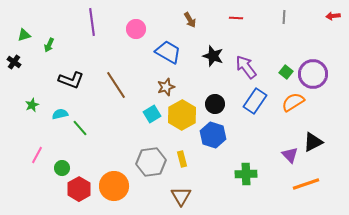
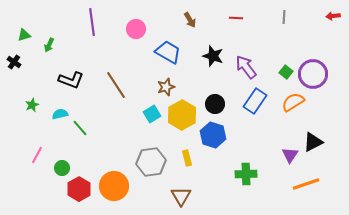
purple triangle: rotated 18 degrees clockwise
yellow rectangle: moved 5 px right, 1 px up
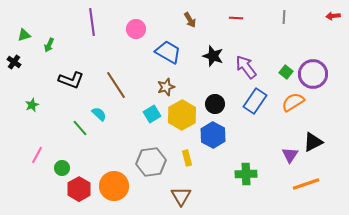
cyan semicircle: moved 39 px right; rotated 56 degrees clockwise
blue hexagon: rotated 10 degrees clockwise
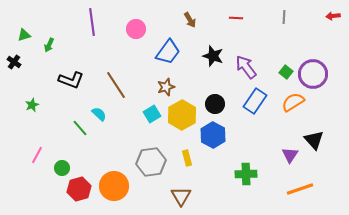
blue trapezoid: rotated 96 degrees clockwise
black triangle: moved 1 px right, 2 px up; rotated 45 degrees counterclockwise
orange line: moved 6 px left, 5 px down
red hexagon: rotated 15 degrees clockwise
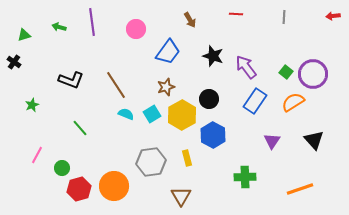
red line: moved 4 px up
green arrow: moved 10 px right, 18 px up; rotated 80 degrees clockwise
black circle: moved 6 px left, 5 px up
cyan semicircle: moved 27 px right; rotated 21 degrees counterclockwise
purple triangle: moved 18 px left, 14 px up
green cross: moved 1 px left, 3 px down
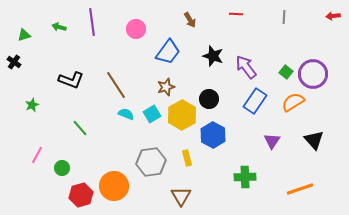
red hexagon: moved 2 px right, 6 px down
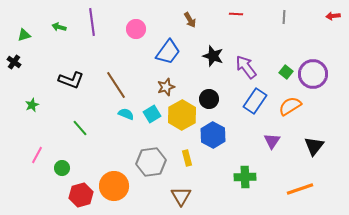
orange semicircle: moved 3 px left, 4 px down
black triangle: moved 6 px down; rotated 20 degrees clockwise
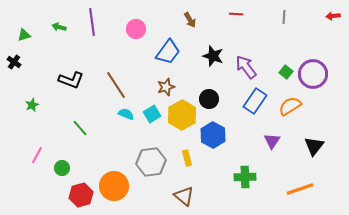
brown triangle: moved 3 px right; rotated 20 degrees counterclockwise
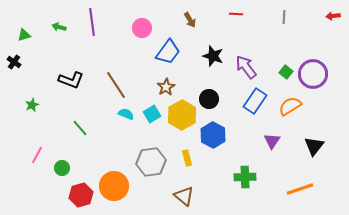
pink circle: moved 6 px right, 1 px up
brown star: rotated 12 degrees counterclockwise
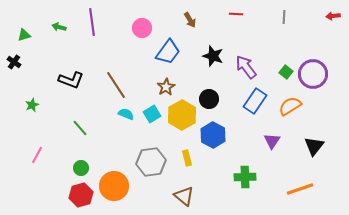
green circle: moved 19 px right
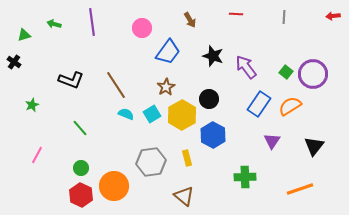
green arrow: moved 5 px left, 3 px up
blue rectangle: moved 4 px right, 3 px down
red hexagon: rotated 20 degrees counterclockwise
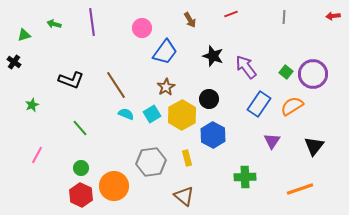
red line: moved 5 px left; rotated 24 degrees counterclockwise
blue trapezoid: moved 3 px left
orange semicircle: moved 2 px right
